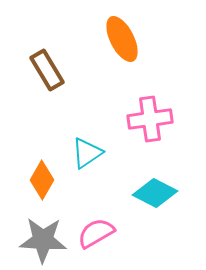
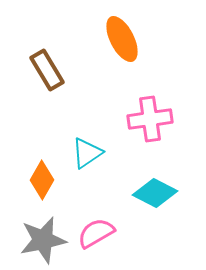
gray star: rotated 15 degrees counterclockwise
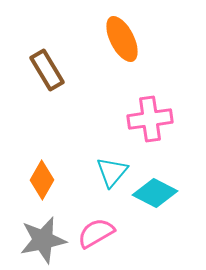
cyan triangle: moved 25 px right, 19 px down; rotated 16 degrees counterclockwise
